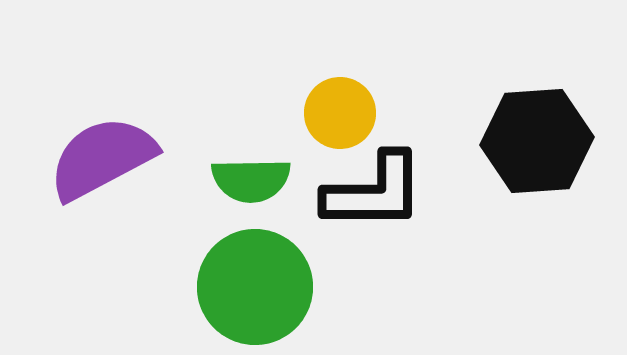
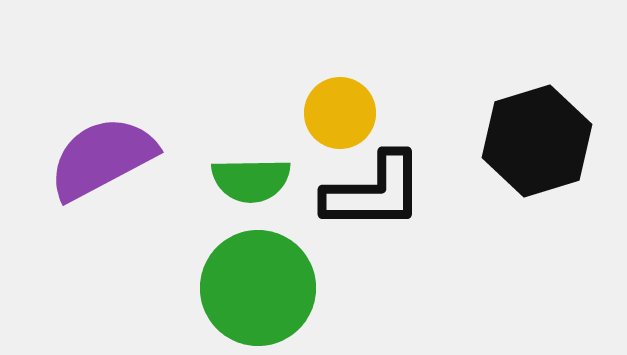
black hexagon: rotated 13 degrees counterclockwise
green circle: moved 3 px right, 1 px down
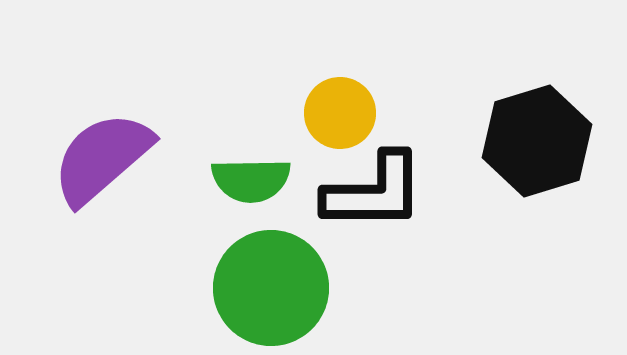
purple semicircle: rotated 13 degrees counterclockwise
green circle: moved 13 px right
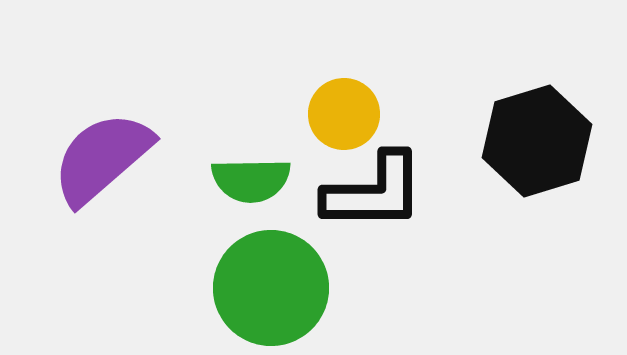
yellow circle: moved 4 px right, 1 px down
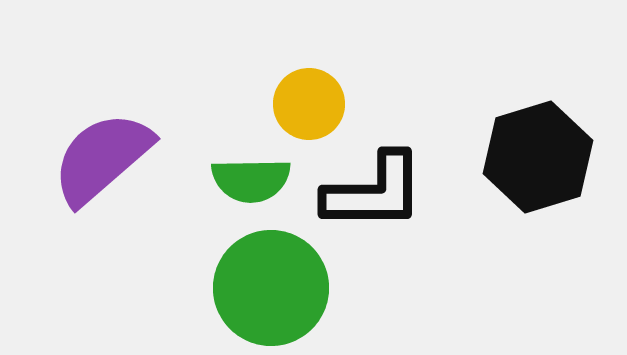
yellow circle: moved 35 px left, 10 px up
black hexagon: moved 1 px right, 16 px down
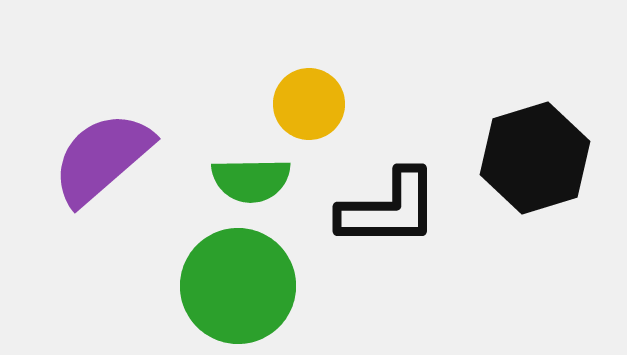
black hexagon: moved 3 px left, 1 px down
black L-shape: moved 15 px right, 17 px down
green circle: moved 33 px left, 2 px up
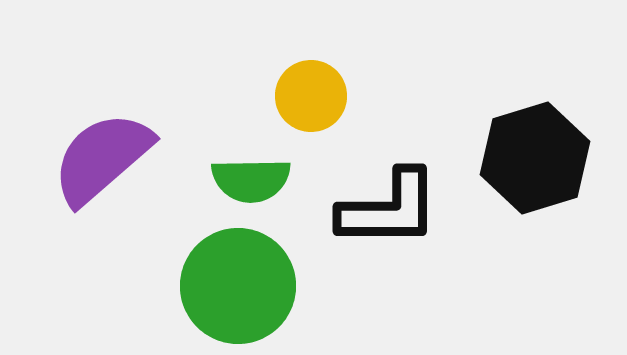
yellow circle: moved 2 px right, 8 px up
